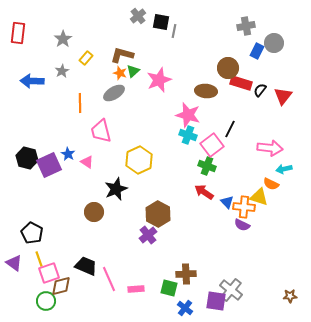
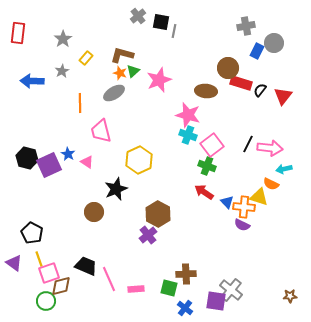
black line at (230, 129): moved 18 px right, 15 px down
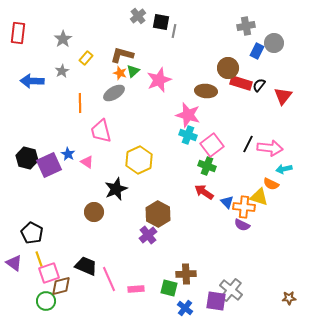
black semicircle at (260, 90): moved 1 px left, 5 px up
brown star at (290, 296): moved 1 px left, 2 px down
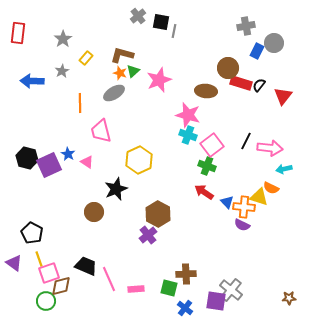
black line at (248, 144): moved 2 px left, 3 px up
orange semicircle at (271, 184): moved 4 px down
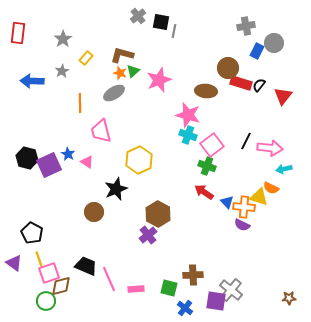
brown cross at (186, 274): moved 7 px right, 1 px down
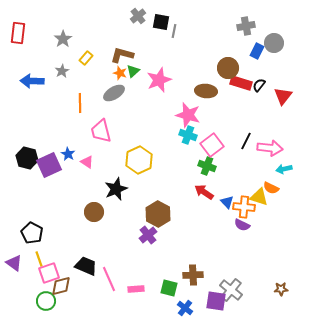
brown star at (289, 298): moved 8 px left, 9 px up
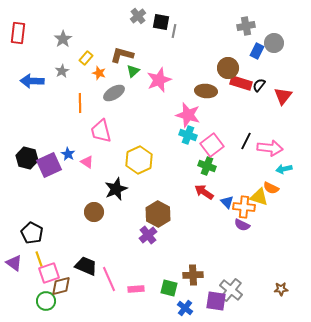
orange star at (120, 73): moved 21 px left
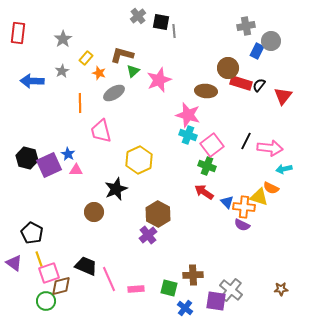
gray line at (174, 31): rotated 16 degrees counterclockwise
gray circle at (274, 43): moved 3 px left, 2 px up
pink triangle at (87, 162): moved 11 px left, 8 px down; rotated 32 degrees counterclockwise
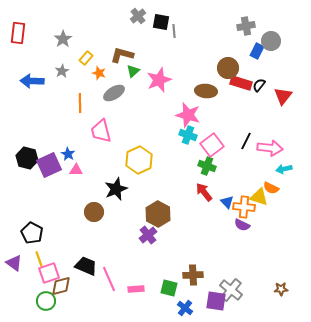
red arrow at (204, 192): rotated 18 degrees clockwise
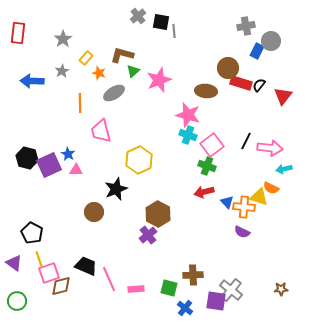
red arrow at (204, 192): rotated 66 degrees counterclockwise
purple semicircle at (242, 225): moved 7 px down
green circle at (46, 301): moved 29 px left
